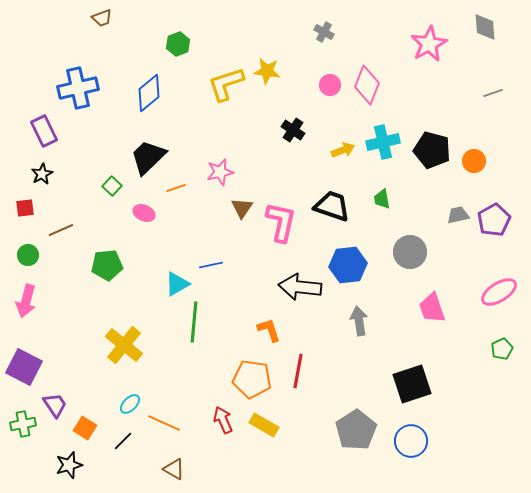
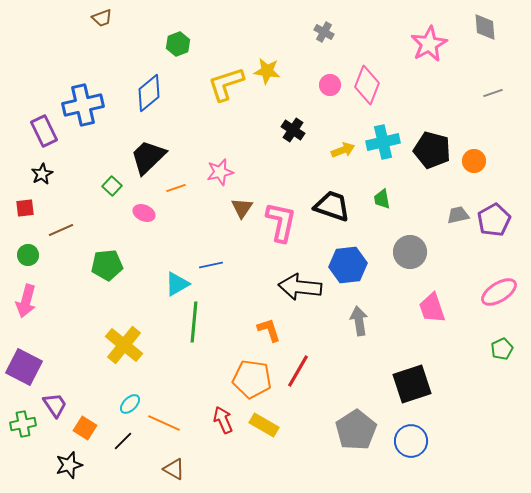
blue cross at (78, 88): moved 5 px right, 17 px down
red line at (298, 371): rotated 20 degrees clockwise
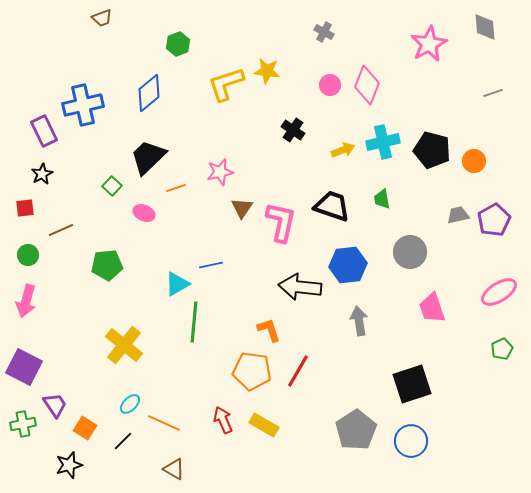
orange pentagon at (252, 379): moved 8 px up
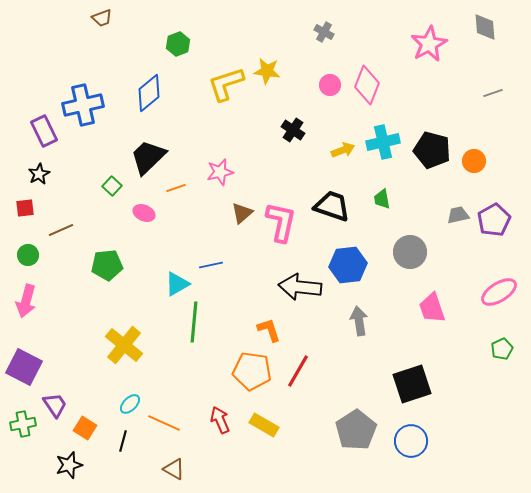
black star at (42, 174): moved 3 px left
brown triangle at (242, 208): moved 5 px down; rotated 15 degrees clockwise
red arrow at (223, 420): moved 3 px left
black line at (123, 441): rotated 30 degrees counterclockwise
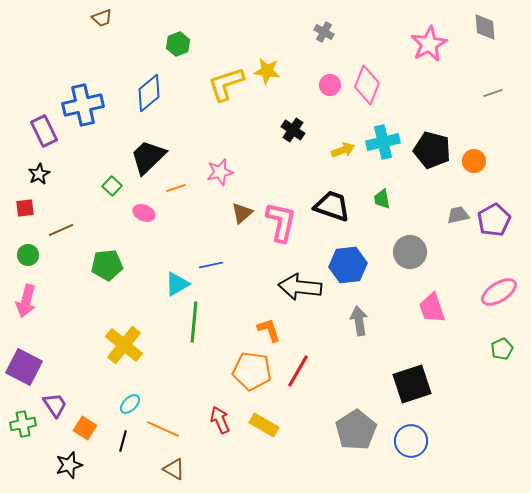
orange line at (164, 423): moved 1 px left, 6 px down
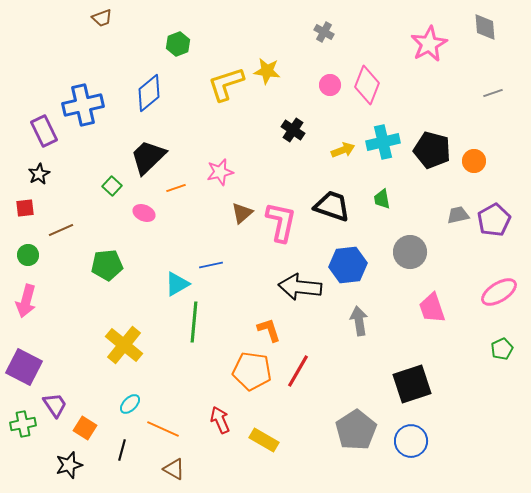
yellow rectangle at (264, 425): moved 15 px down
black line at (123, 441): moved 1 px left, 9 px down
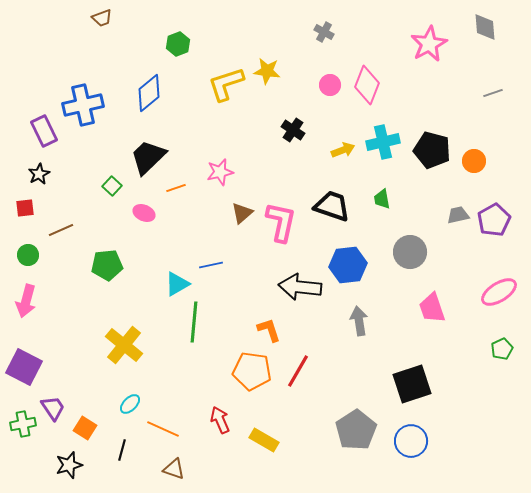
purple trapezoid at (55, 405): moved 2 px left, 3 px down
brown triangle at (174, 469): rotated 10 degrees counterclockwise
